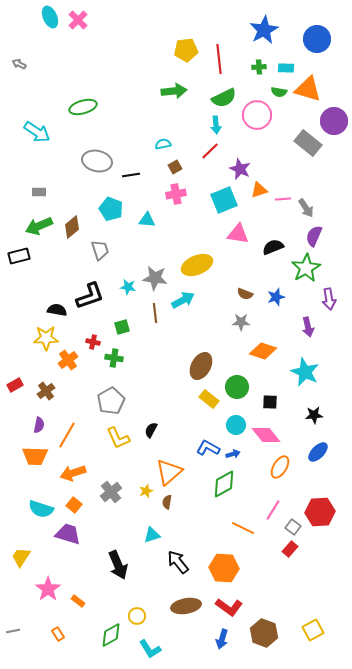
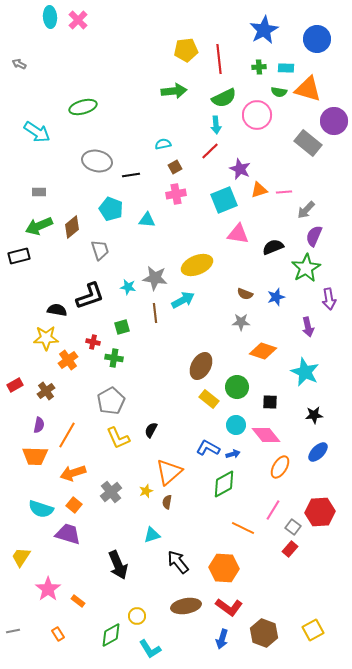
cyan ellipse at (50, 17): rotated 20 degrees clockwise
pink line at (283, 199): moved 1 px right, 7 px up
gray arrow at (306, 208): moved 2 px down; rotated 78 degrees clockwise
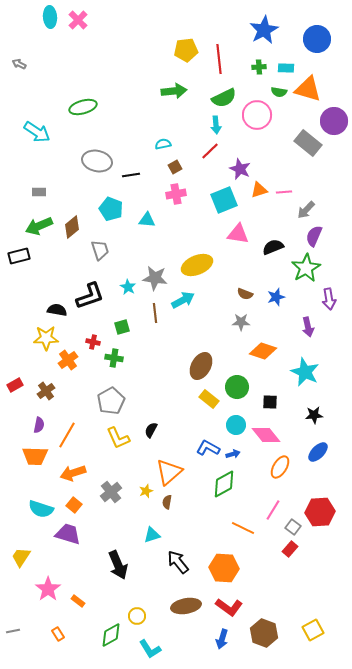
cyan star at (128, 287): rotated 21 degrees clockwise
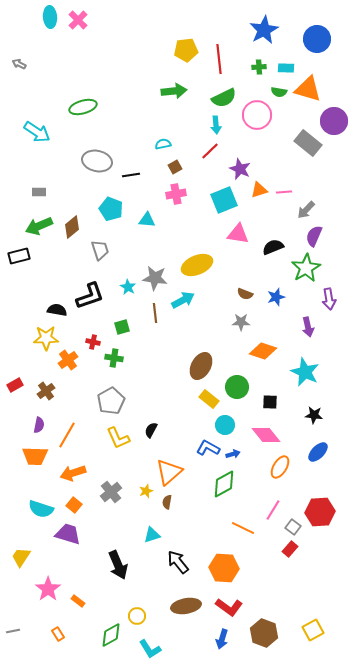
black star at (314, 415): rotated 12 degrees clockwise
cyan circle at (236, 425): moved 11 px left
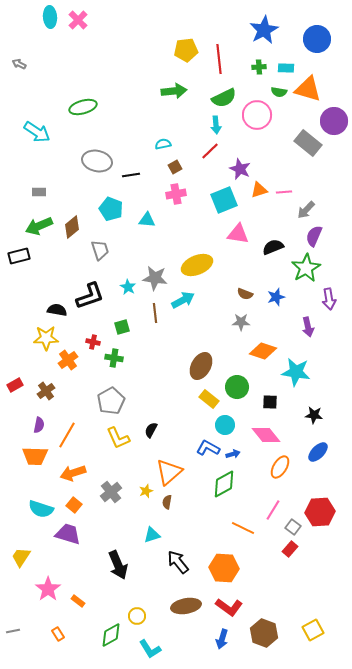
cyan star at (305, 372): moved 9 px left; rotated 16 degrees counterclockwise
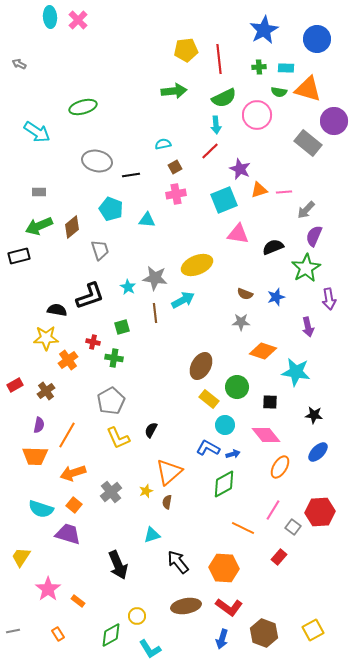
red rectangle at (290, 549): moved 11 px left, 8 px down
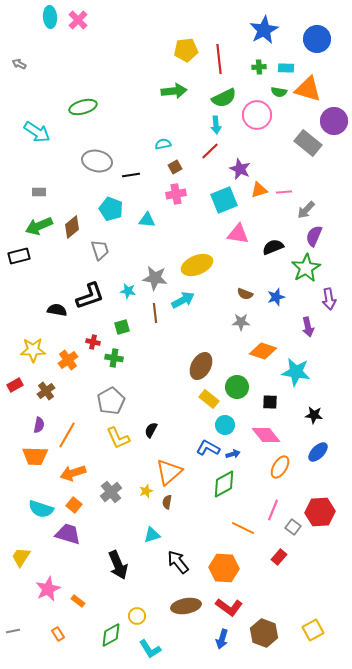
cyan star at (128, 287): moved 4 px down; rotated 21 degrees counterclockwise
yellow star at (46, 338): moved 13 px left, 12 px down
pink line at (273, 510): rotated 10 degrees counterclockwise
pink star at (48, 589): rotated 10 degrees clockwise
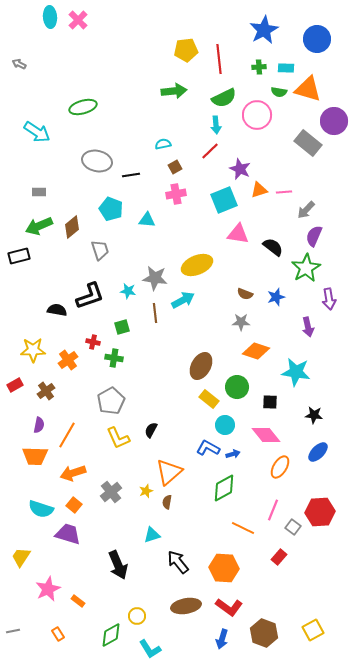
black semicircle at (273, 247): rotated 60 degrees clockwise
orange diamond at (263, 351): moved 7 px left
green diamond at (224, 484): moved 4 px down
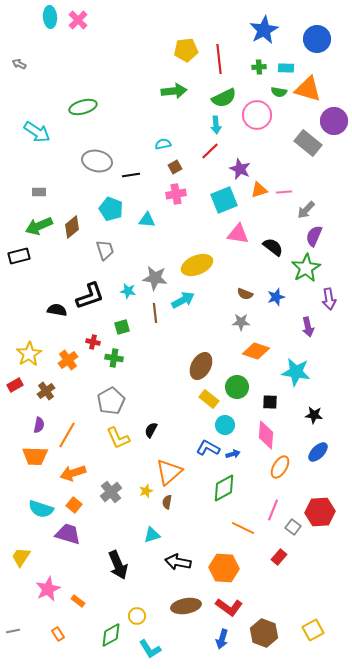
gray trapezoid at (100, 250): moved 5 px right
yellow star at (33, 350): moved 4 px left, 4 px down; rotated 30 degrees counterclockwise
pink diamond at (266, 435): rotated 44 degrees clockwise
black arrow at (178, 562): rotated 40 degrees counterclockwise
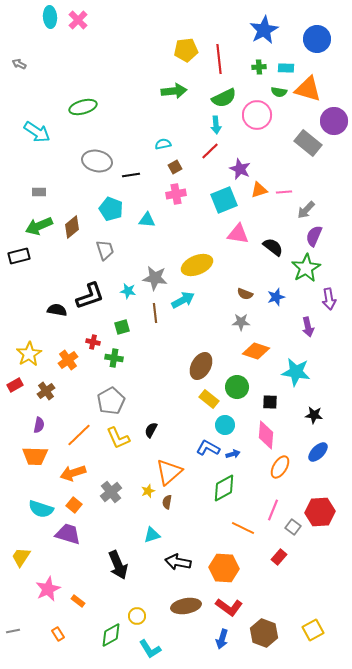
orange line at (67, 435): moved 12 px right; rotated 16 degrees clockwise
yellow star at (146, 491): moved 2 px right
